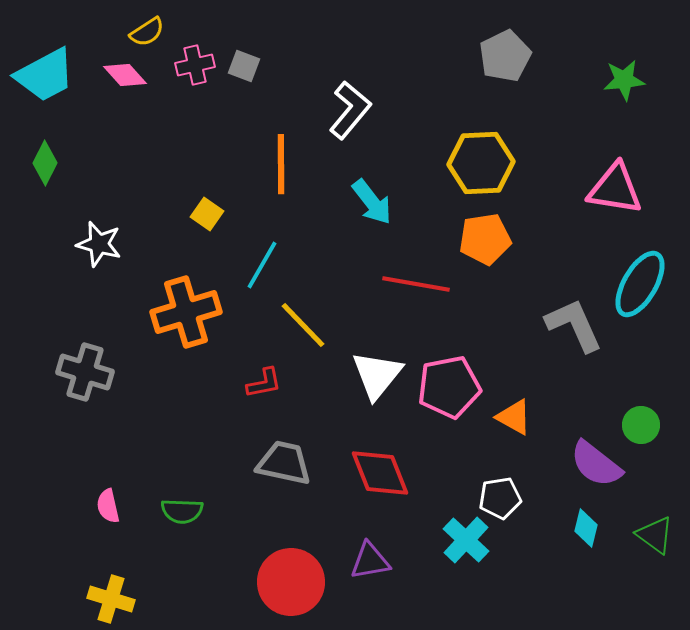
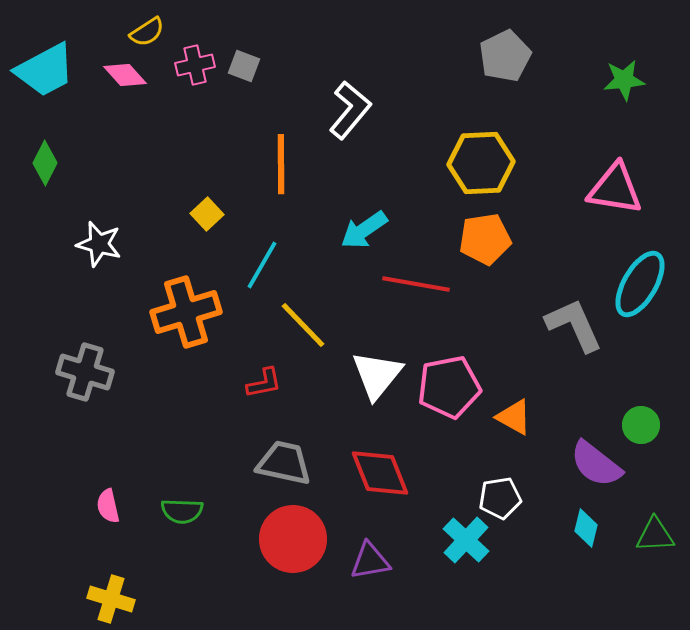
cyan trapezoid: moved 5 px up
cyan arrow: moved 8 px left, 28 px down; rotated 93 degrees clockwise
yellow square: rotated 12 degrees clockwise
green triangle: rotated 39 degrees counterclockwise
red circle: moved 2 px right, 43 px up
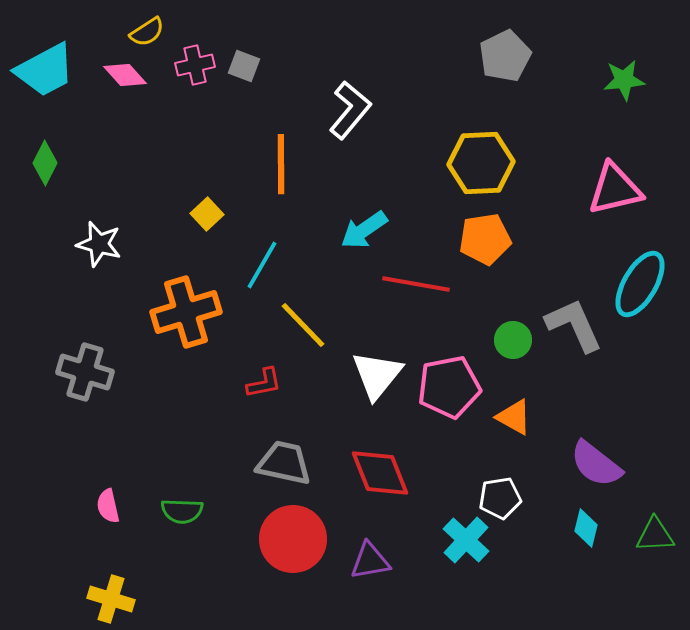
pink triangle: rotated 22 degrees counterclockwise
green circle: moved 128 px left, 85 px up
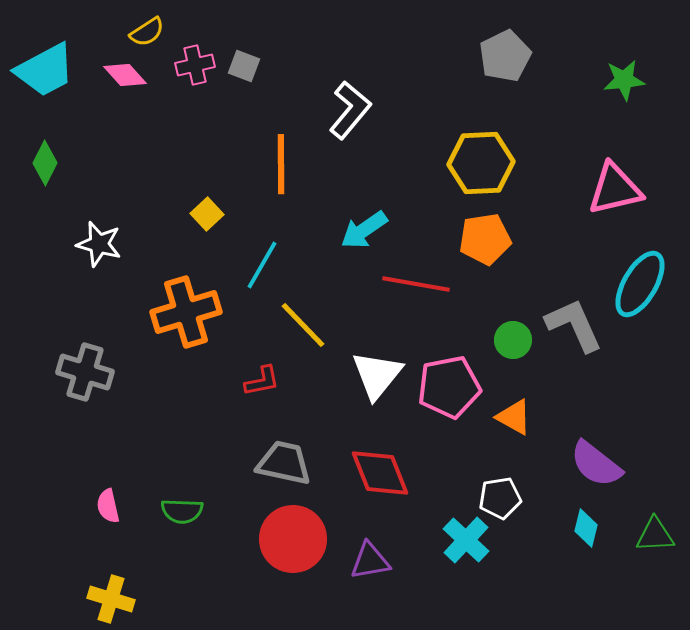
red L-shape: moved 2 px left, 2 px up
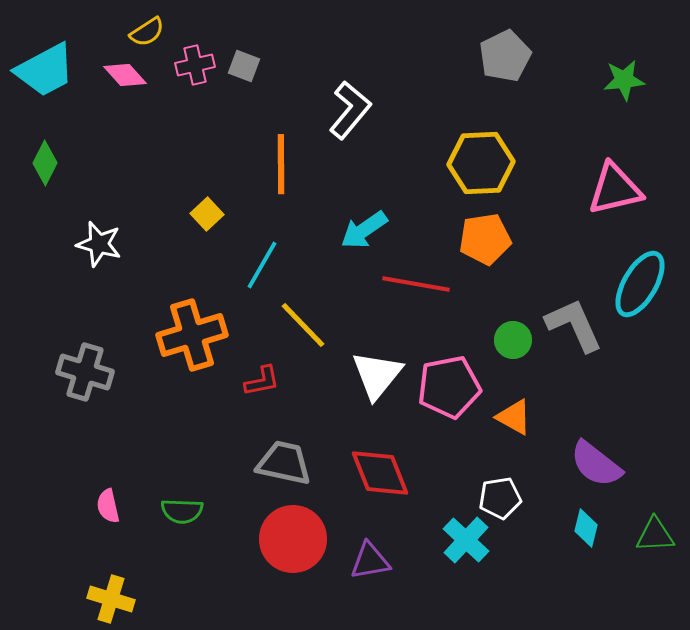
orange cross: moved 6 px right, 23 px down
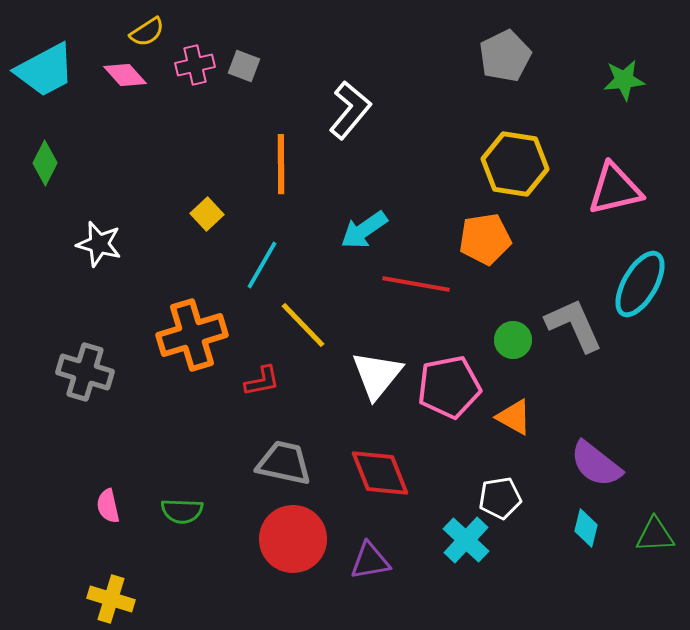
yellow hexagon: moved 34 px right, 1 px down; rotated 12 degrees clockwise
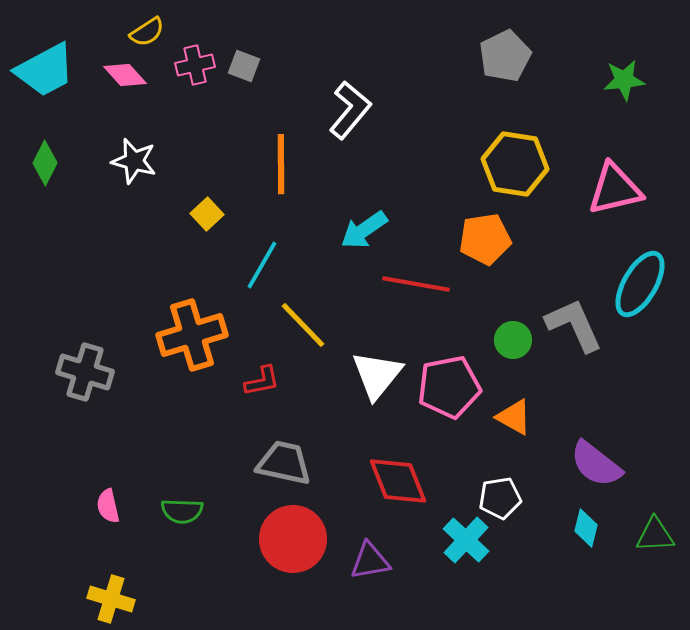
white star: moved 35 px right, 83 px up
red diamond: moved 18 px right, 8 px down
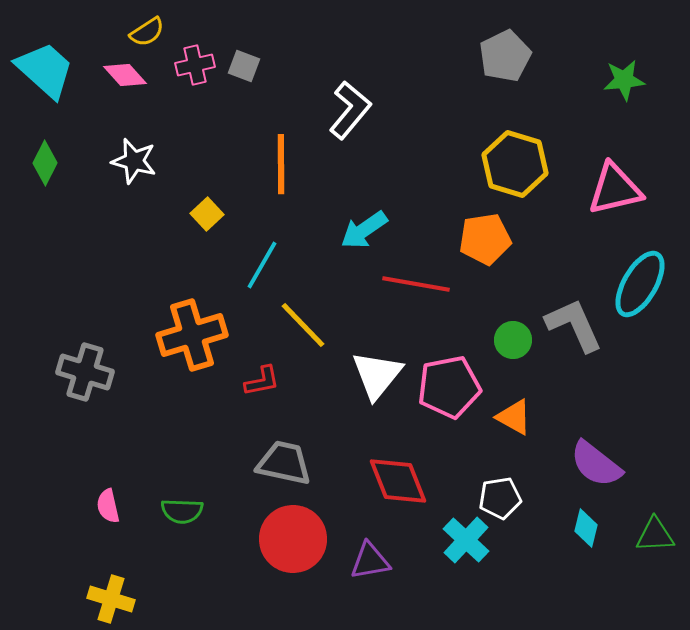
cyan trapezoid: rotated 110 degrees counterclockwise
yellow hexagon: rotated 8 degrees clockwise
